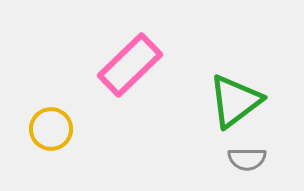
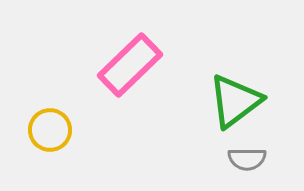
yellow circle: moved 1 px left, 1 px down
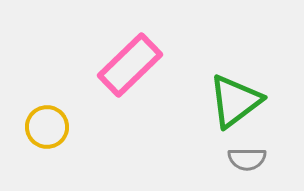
yellow circle: moved 3 px left, 3 px up
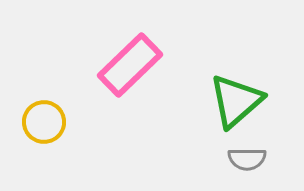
green triangle: moved 1 px right; rotated 4 degrees counterclockwise
yellow circle: moved 3 px left, 5 px up
